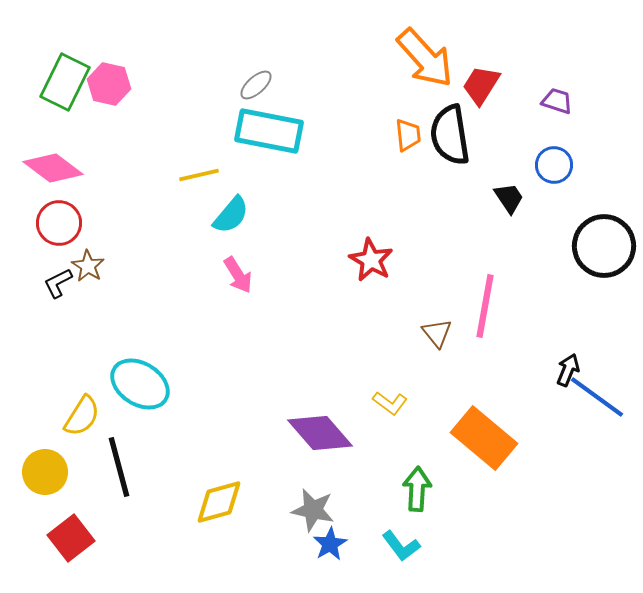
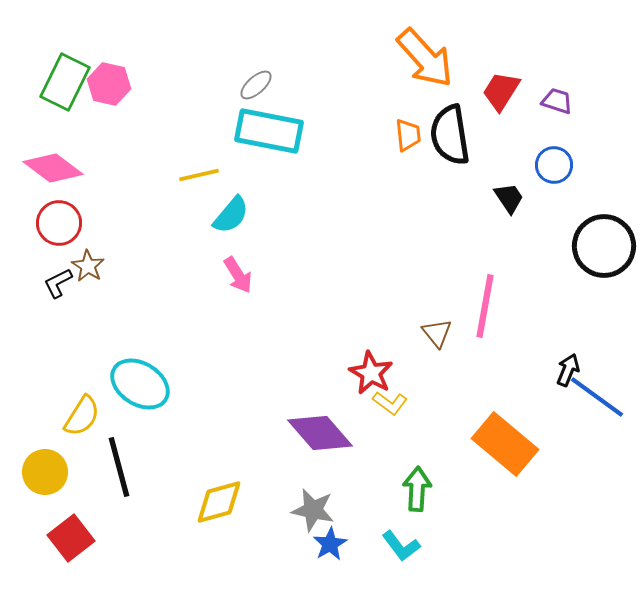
red trapezoid: moved 20 px right, 6 px down
red star: moved 113 px down
orange rectangle: moved 21 px right, 6 px down
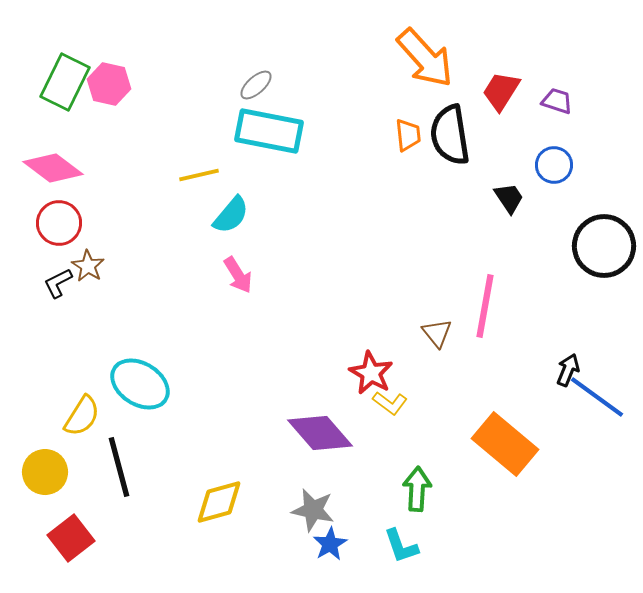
cyan L-shape: rotated 18 degrees clockwise
